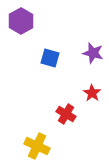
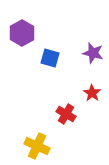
purple hexagon: moved 1 px right, 12 px down
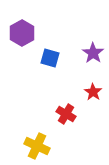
purple star: rotated 20 degrees clockwise
red star: moved 1 px right, 1 px up
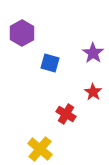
blue square: moved 5 px down
yellow cross: moved 3 px right, 3 px down; rotated 15 degrees clockwise
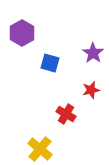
red star: moved 2 px left, 2 px up; rotated 24 degrees clockwise
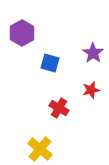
red cross: moved 7 px left, 6 px up
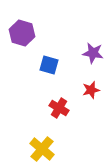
purple hexagon: rotated 15 degrees counterclockwise
purple star: rotated 25 degrees counterclockwise
blue square: moved 1 px left, 2 px down
yellow cross: moved 2 px right
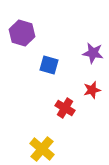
red star: moved 1 px right
red cross: moved 6 px right
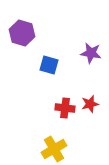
purple star: moved 2 px left
red star: moved 2 px left, 14 px down
red cross: rotated 24 degrees counterclockwise
yellow cross: moved 12 px right; rotated 20 degrees clockwise
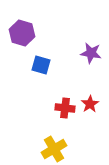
blue square: moved 8 px left
red star: rotated 18 degrees counterclockwise
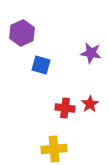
purple hexagon: rotated 20 degrees clockwise
yellow cross: rotated 25 degrees clockwise
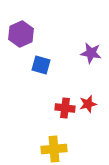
purple hexagon: moved 1 px left, 1 px down
red star: moved 2 px left; rotated 18 degrees clockwise
